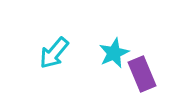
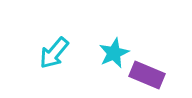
purple rectangle: moved 5 px right, 1 px down; rotated 44 degrees counterclockwise
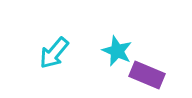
cyan star: moved 3 px right, 2 px up; rotated 24 degrees counterclockwise
